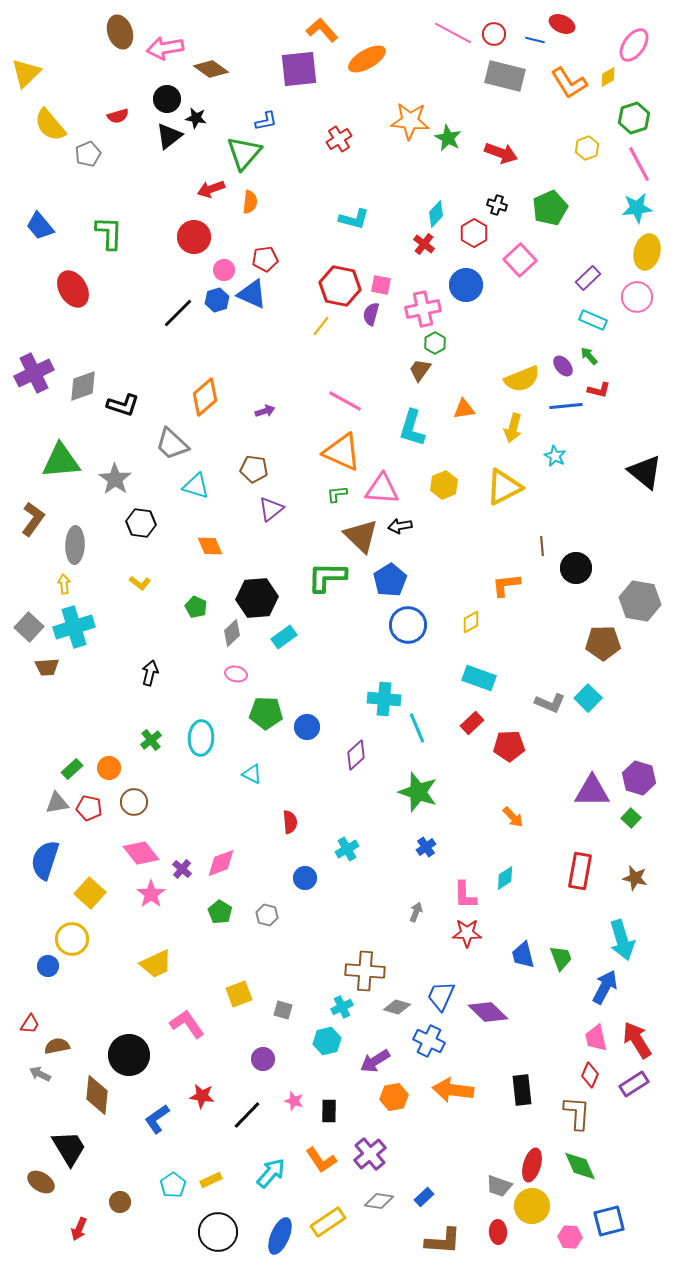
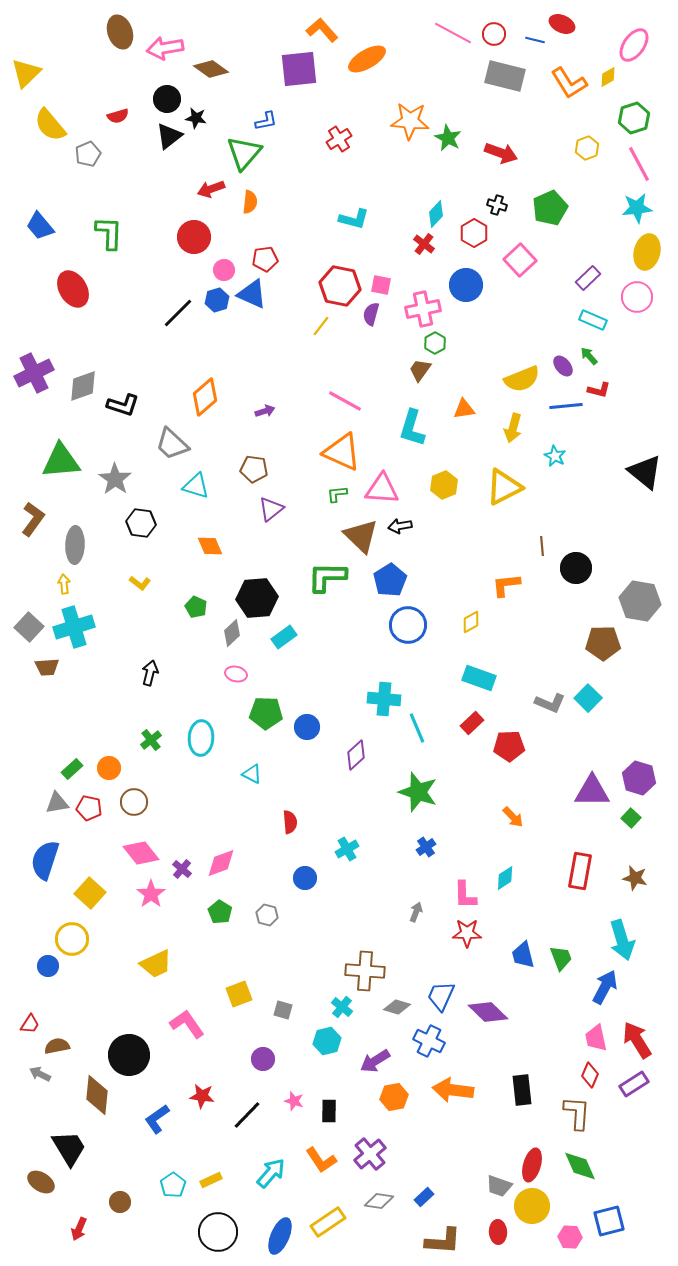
cyan cross at (342, 1007): rotated 25 degrees counterclockwise
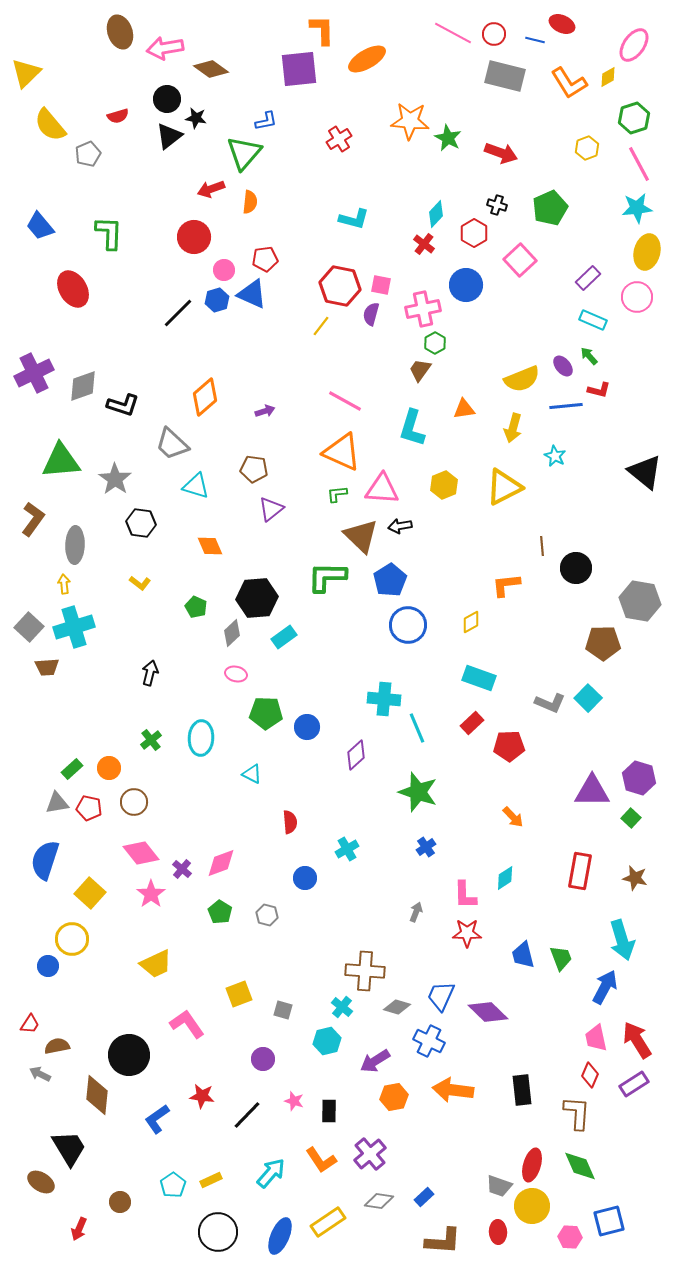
orange L-shape at (322, 30): rotated 40 degrees clockwise
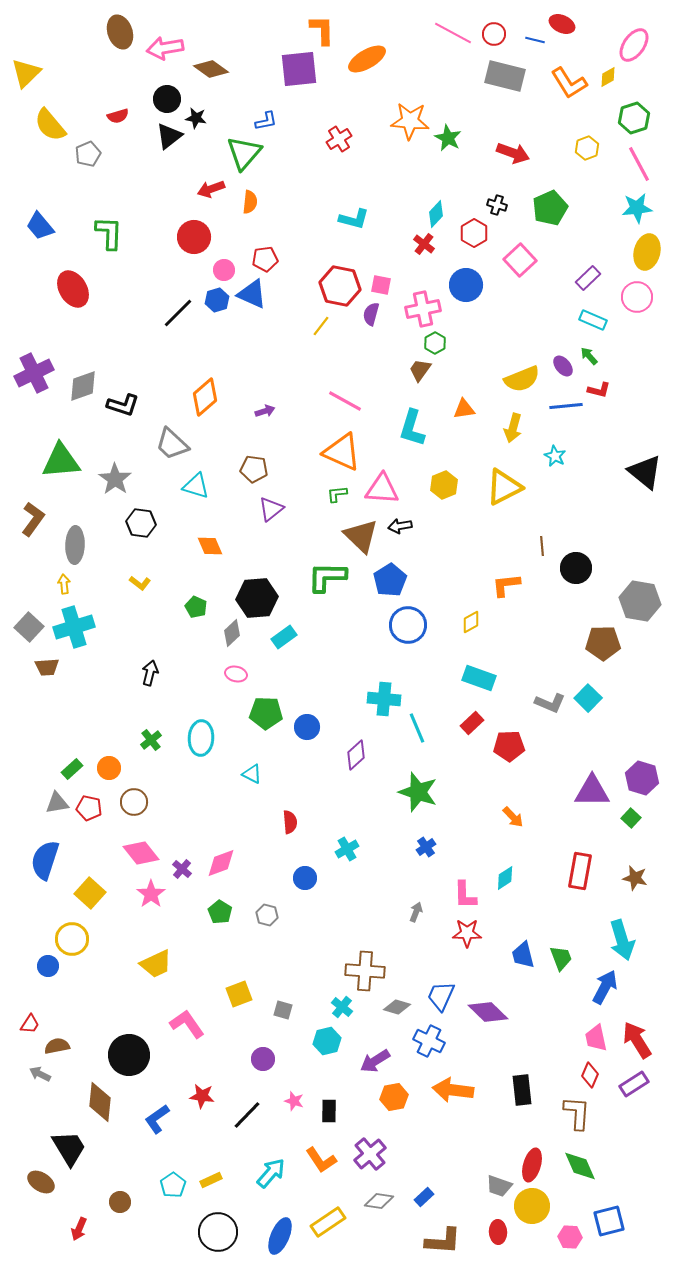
red arrow at (501, 153): moved 12 px right
purple hexagon at (639, 778): moved 3 px right
brown diamond at (97, 1095): moved 3 px right, 7 px down
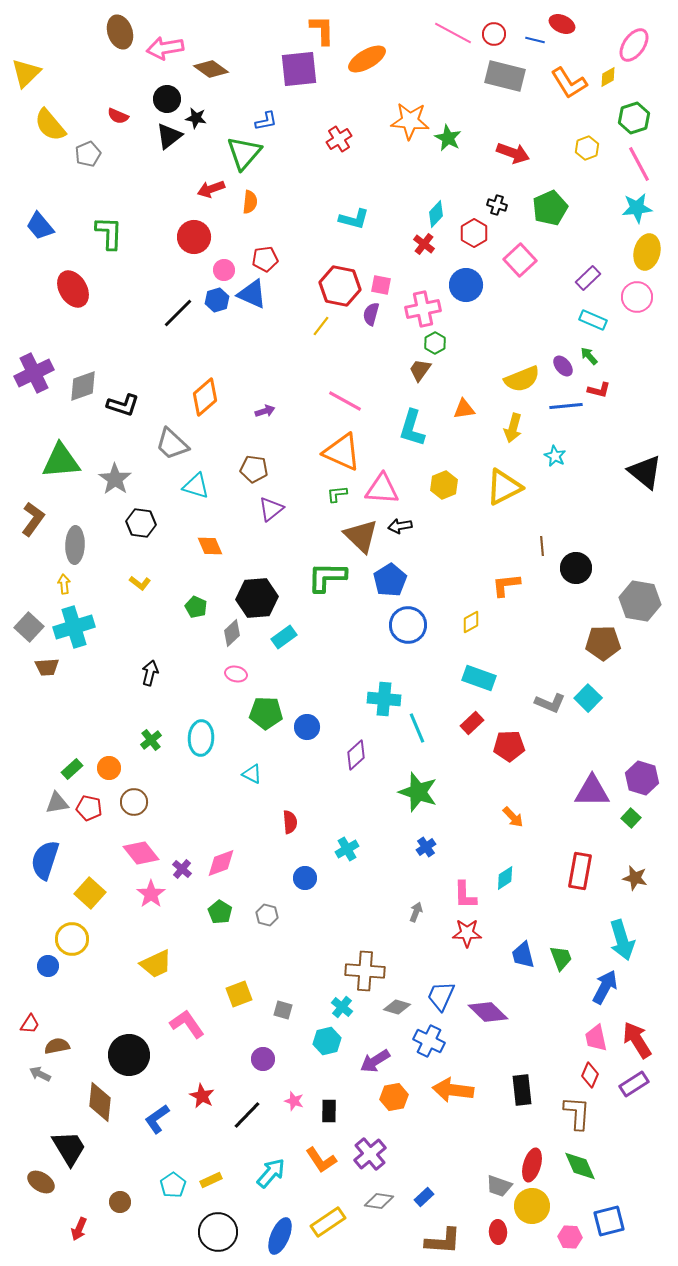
red semicircle at (118, 116): rotated 40 degrees clockwise
red star at (202, 1096): rotated 20 degrees clockwise
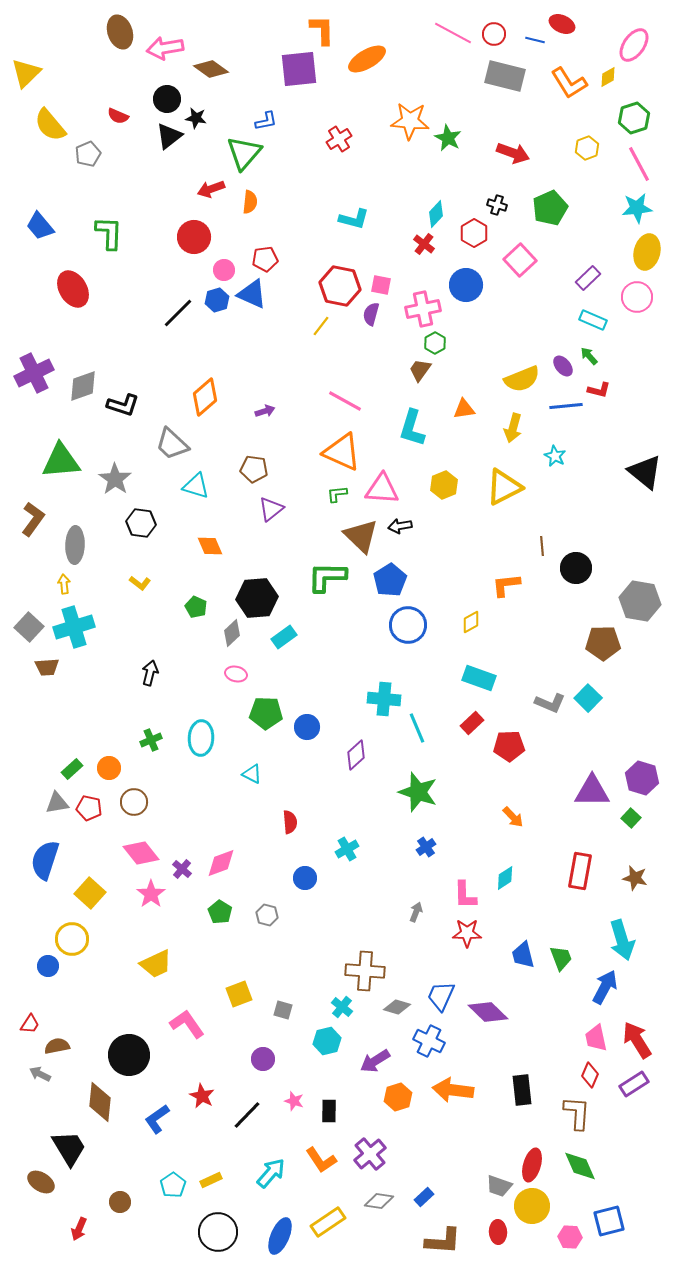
green cross at (151, 740): rotated 15 degrees clockwise
orange hexagon at (394, 1097): moved 4 px right; rotated 8 degrees counterclockwise
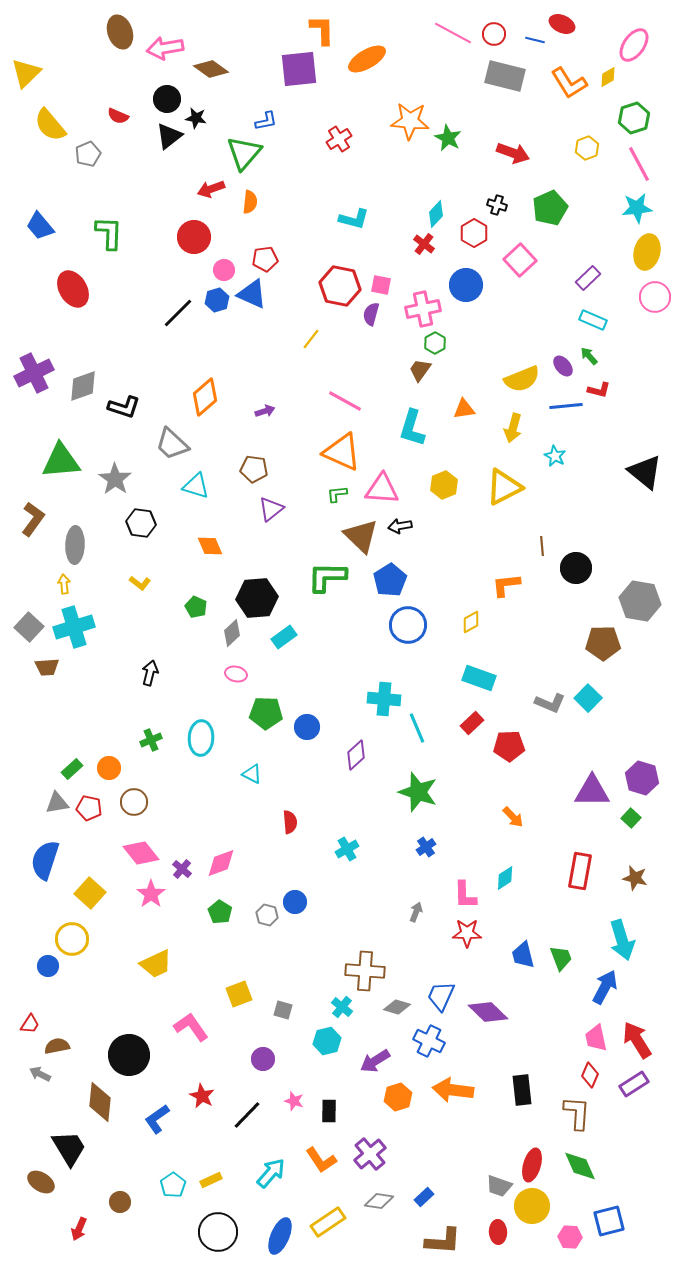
pink circle at (637, 297): moved 18 px right
yellow line at (321, 326): moved 10 px left, 13 px down
black L-shape at (123, 405): moved 1 px right, 2 px down
blue circle at (305, 878): moved 10 px left, 24 px down
pink L-shape at (187, 1024): moved 4 px right, 3 px down
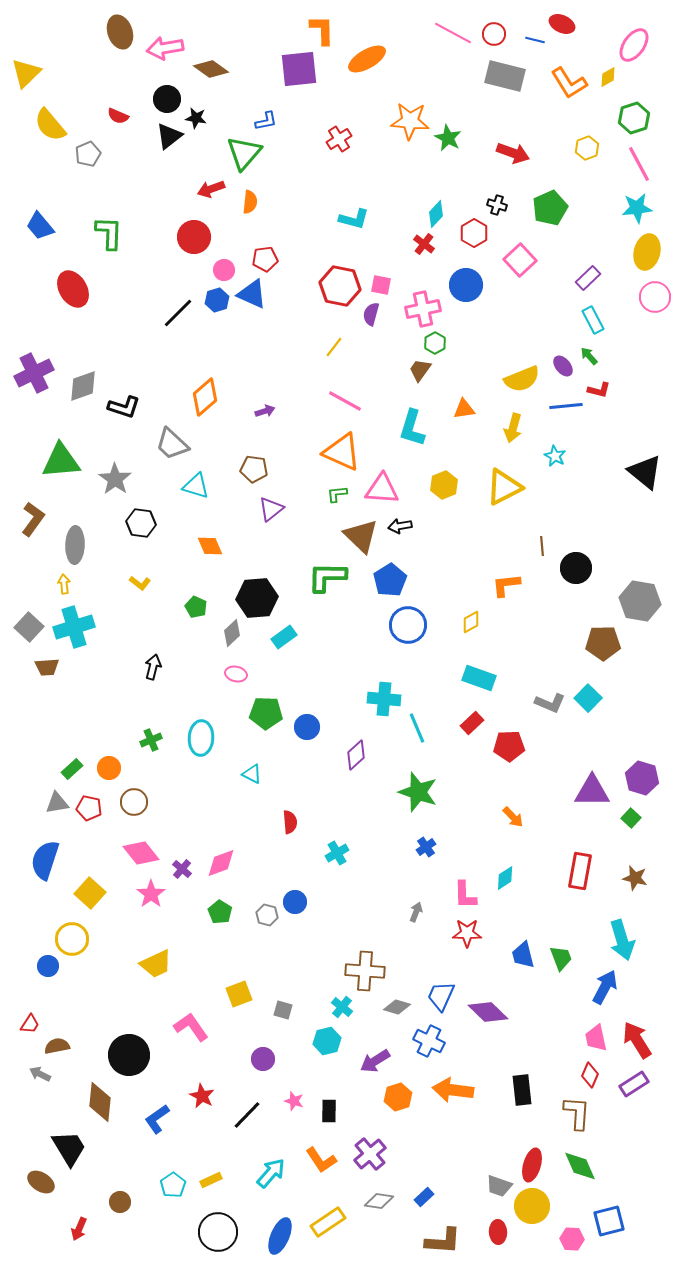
cyan rectangle at (593, 320): rotated 40 degrees clockwise
yellow line at (311, 339): moved 23 px right, 8 px down
black arrow at (150, 673): moved 3 px right, 6 px up
cyan cross at (347, 849): moved 10 px left, 4 px down
pink hexagon at (570, 1237): moved 2 px right, 2 px down
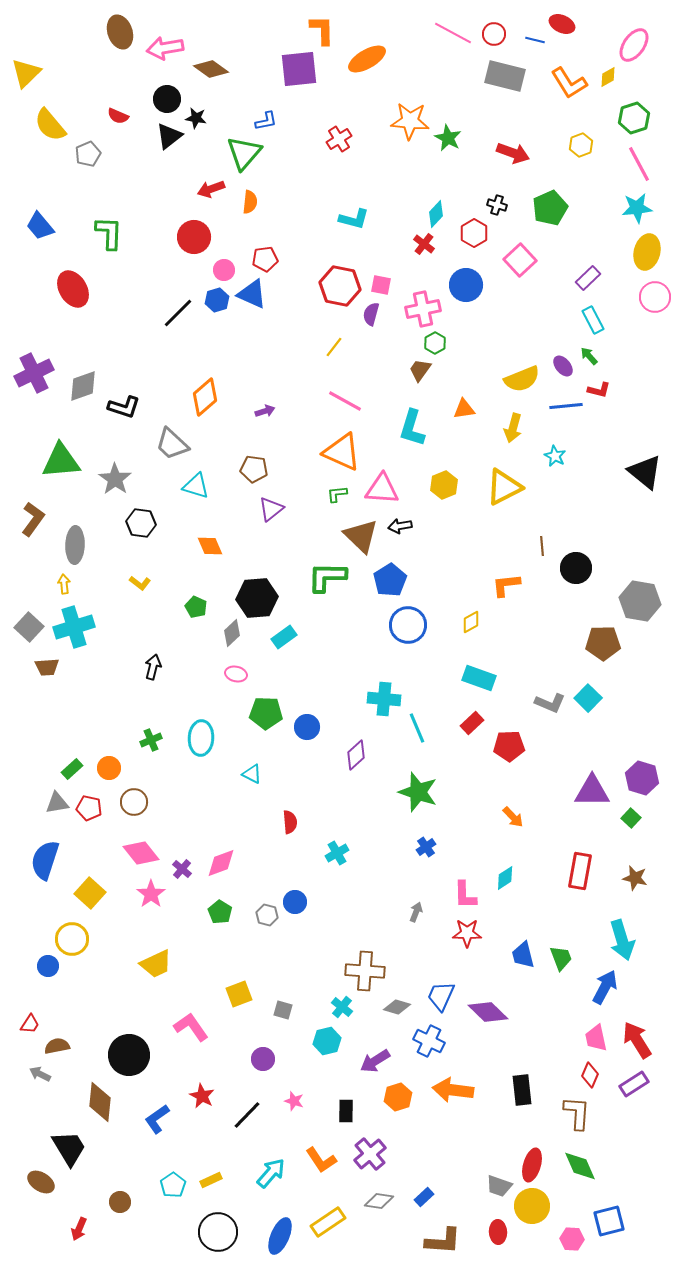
yellow hexagon at (587, 148): moved 6 px left, 3 px up
black rectangle at (329, 1111): moved 17 px right
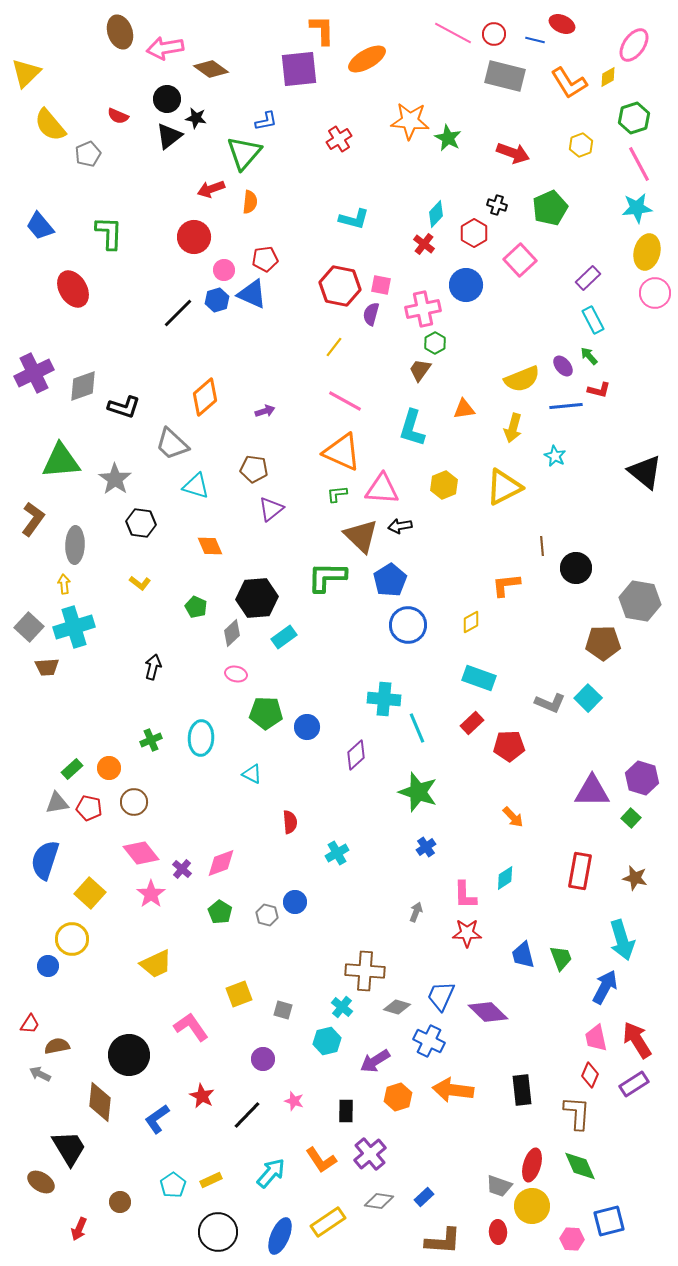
pink circle at (655, 297): moved 4 px up
